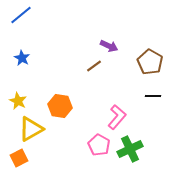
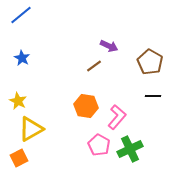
orange hexagon: moved 26 px right
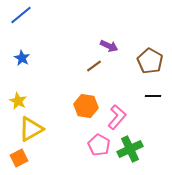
brown pentagon: moved 1 px up
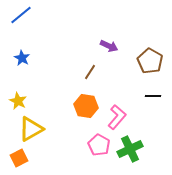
brown line: moved 4 px left, 6 px down; rotated 21 degrees counterclockwise
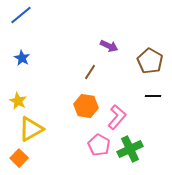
orange square: rotated 18 degrees counterclockwise
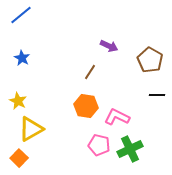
brown pentagon: moved 1 px up
black line: moved 4 px right, 1 px up
pink L-shape: rotated 105 degrees counterclockwise
pink pentagon: rotated 15 degrees counterclockwise
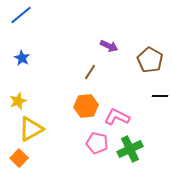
black line: moved 3 px right, 1 px down
yellow star: rotated 24 degrees clockwise
orange hexagon: rotated 15 degrees counterclockwise
pink pentagon: moved 2 px left, 2 px up
